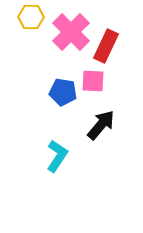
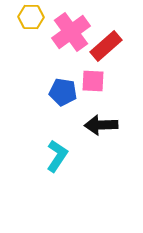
pink cross: rotated 9 degrees clockwise
red rectangle: rotated 24 degrees clockwise
black arrow: rotated 132 degrees counterclockwise
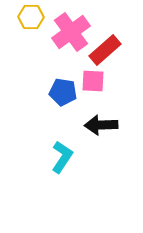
red rectangle: moved 1 px left, 4 px down
cyan L-shape: moved 5 px right, 1 px down
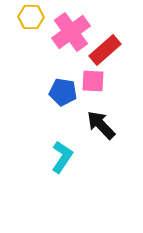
black arrow: rotated 48 degrees clockwise
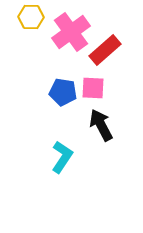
pink square: moved 7 px down
black arrow: rotated 16 degrees clockwise
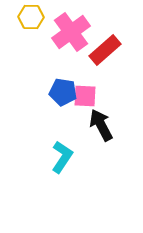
pink square: moved 8 px left, 8 px down
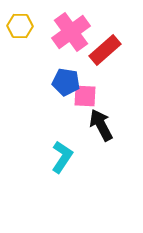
yellow hexagon: moved 11 px left, 9 px down
blue pentagon: moved 3 px right, 10 px up
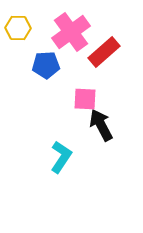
yellow hexagon: moved 2 px left, 2 px down
red rectangle: moved 1 px left, 2 px down
blue pentagon: moved 20 px left, 17 px up; rotated 12 degrees counterclockwise
pink square: moved 3 px down
cyan L-shape: moved 1 px left
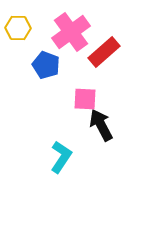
blue pentagon: rotated 24 degrees clockwise
